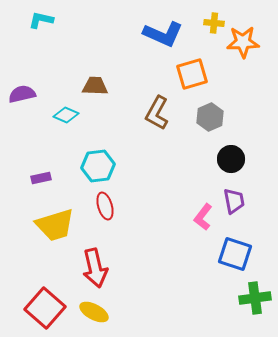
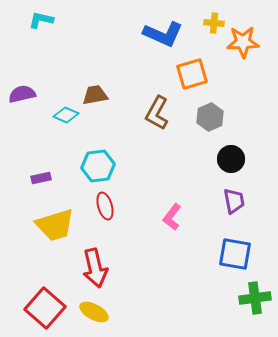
brown trapezoid: moved 9 px down; rotated 12 degrees counterclockwise
pink L-shape: moved 31 px left
blue square: rotated 8 degrees counterclockwise
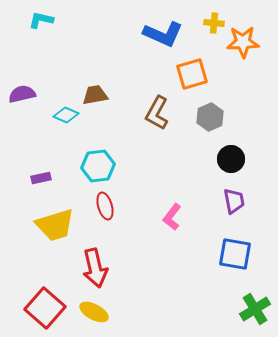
green cross: moved 11 px down; rotated 24 degrees counterclockwise
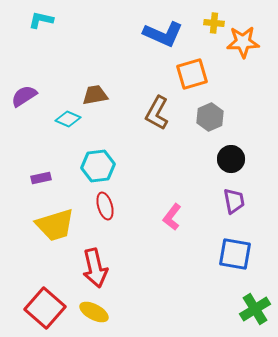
purple semicircle: moved 2 px right, 2 px down; rotated 20 degrees counterclockwise
cyan diamond: moved 2 px right, 4 px down
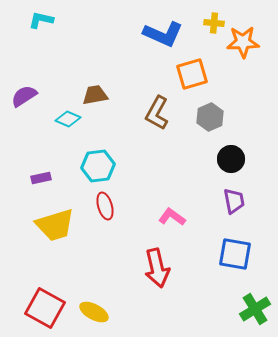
pink L-shape: rotated 88 degrees clockwise
red arrow: moved 62 px right
red square: rotated 12 degrees counterclockwise
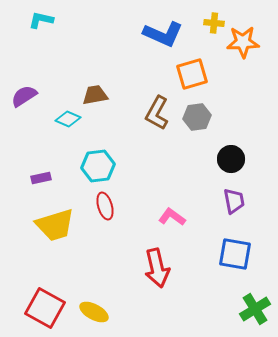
gray hexagon: moved 13 px left; rotated 16 degrees clockwise
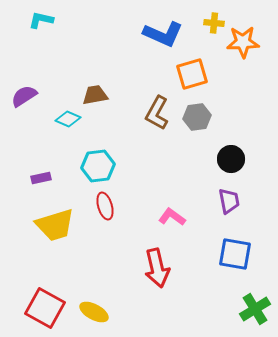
purple trapezoid: moved 5 px left
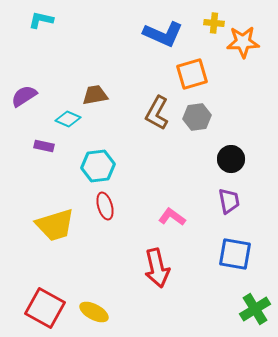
purple rectangle: moved 3 px right, 32 px up; rotated 24 degrees clockwise
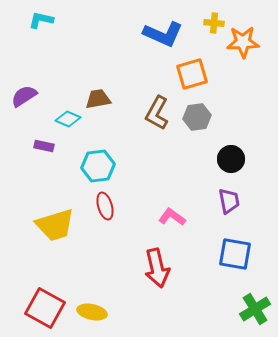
brown trapezoid: moved 3 px right, 4 px down
yellow ellipse: moved 2 px left; rotated 16 degrees counterclockwise
